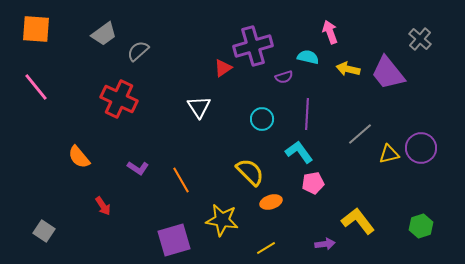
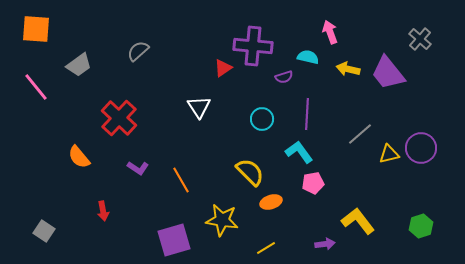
gray trapezoid: moved 25 px left, 31 px down
purple cross: rotated 21 degrees clockwise
red cross: moved 19 px down; rotated 18 degrees clockwise
red arrow: moved 5 px down; rotated 24 degrees clockwise
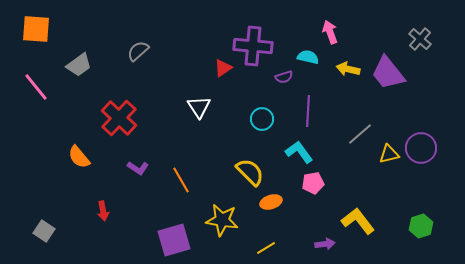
purple line: moved 1 px right, 3 px up
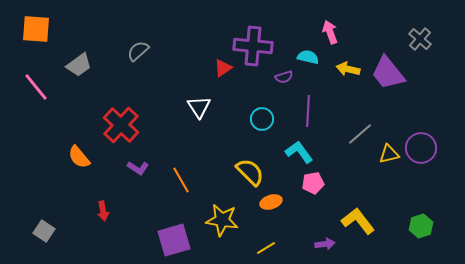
red cross: moved 2 px right, 7 px down
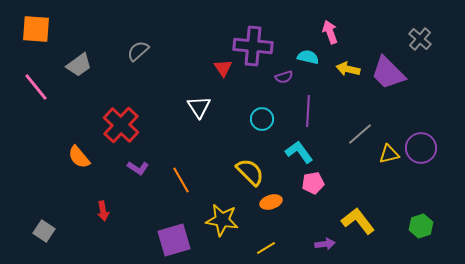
red triangle: rotated 30 degrees counterclockwise
purple trapezoid: rotated 6 degrees counterclockwise
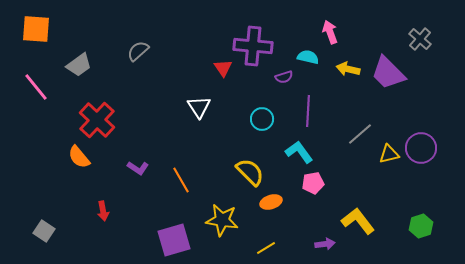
red cross: moved 24 px left, 5 px up
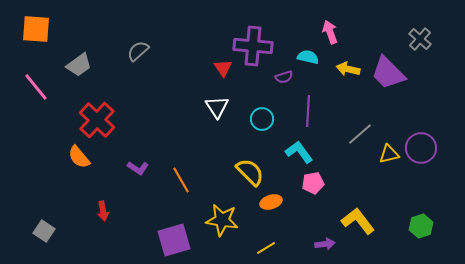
white triangle: moved 18 px right
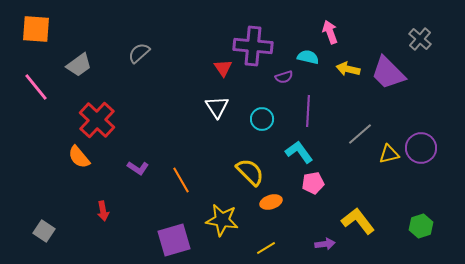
gray semicircle: moved 1 px right, 2 px down
